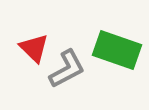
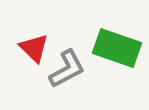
green rectangle: moved 2 px up
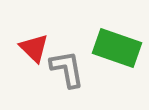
gray L-shape: rotated 72 degrees counterclockwise
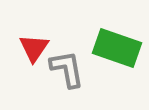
red triangle: rotated 20 degrees clockwise
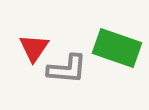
gray L-shape: rotated 105 degrees clockwise
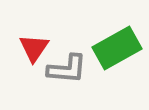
green rectangle: rotated 48 degrees counterclockwise
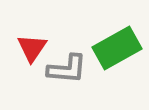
red triangle: moved 2 px left
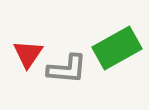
red triangle: moved 4 px left, 6 px down
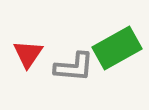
gray L-shape: moved 7 px right, 2 px up
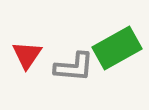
red triangle: moved 1 px left, 1 px down
